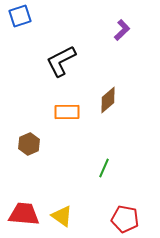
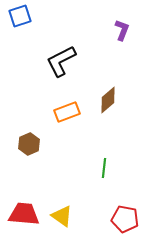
purple L-shape: rotated 25 degrees counterclockwise
orange rectangle: rotated 20 degrees counterclockwise
green line: rotated 18 degrees counterclockwise
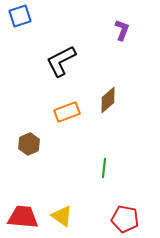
red trapezoid: moved 1 px left, 3 px down
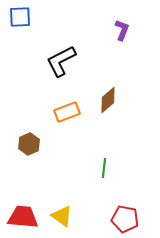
blue square: moved 1 px down; rotated 15 degrees clockwise
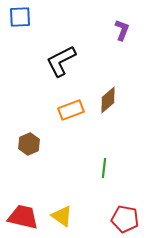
orange rectangle: moved 4 px right, 2 px up
red trapezoid: rotated 8 degrees clockwise
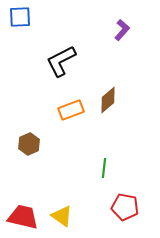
purple L-shape: rotated 20 degrees clockwise
red pentagon: moved 12 px up
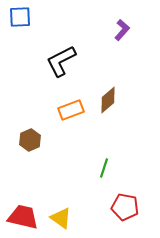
brown hexagon: moved 1 px right, 4 px up
green line: rotated 12 degrees clockwise
yellow triangle: moved 1 px left, 2 px down
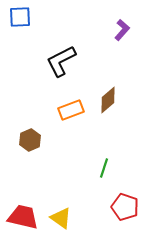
red pentagon: rotated 8 degrees clockwise
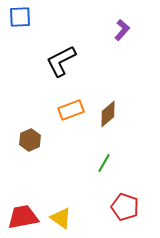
brown diamond: moved 14 px down
green line: moved 5 px up; rotated 12 degrees clockwise
red trapezoid: rotated 24 degrees counterclockwise
